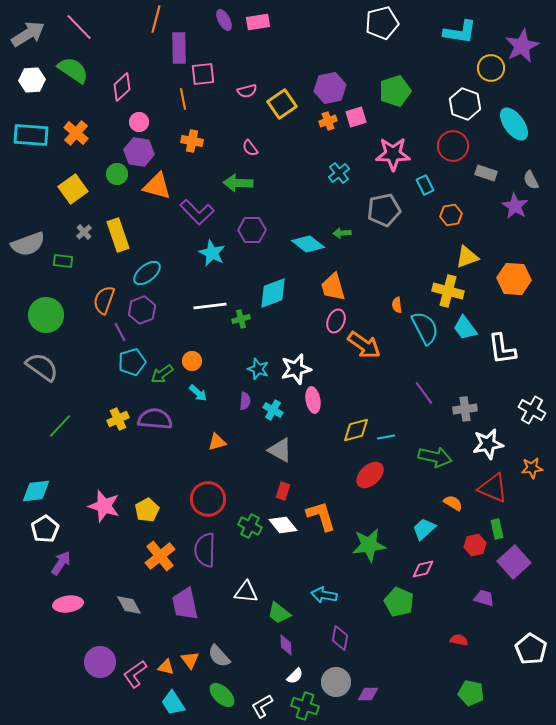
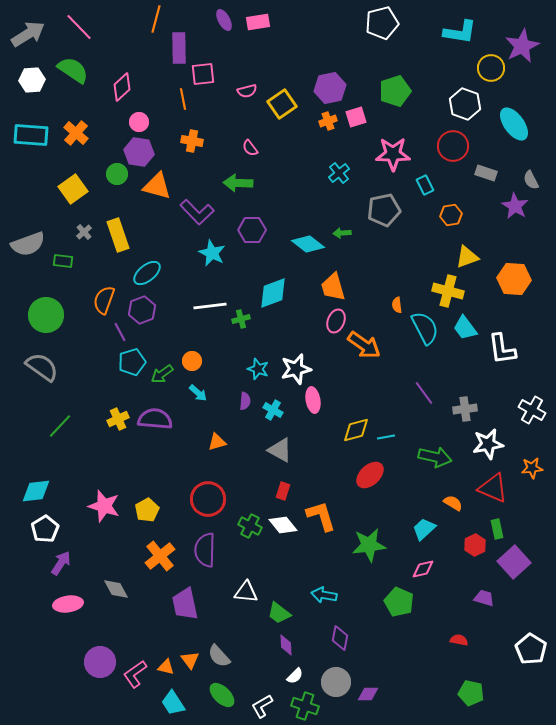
red hexagon at (475, 545): rotated 15 degrees counterclockwise
gray diamond at (129, 605): moved 13 px left, 16 px up
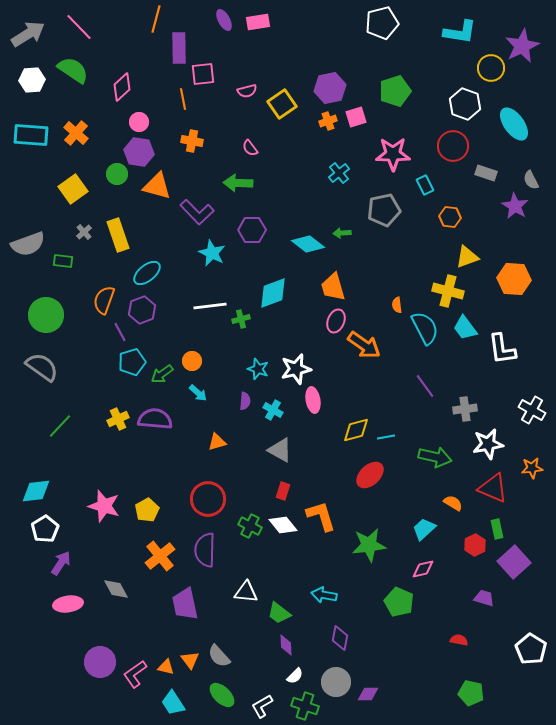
orange hexagon at (451, 215): moved 1 px left, 2 px down; rotated 15 degrees clockwise
purple line at (424, 393): moved 1 px right, 7 px up
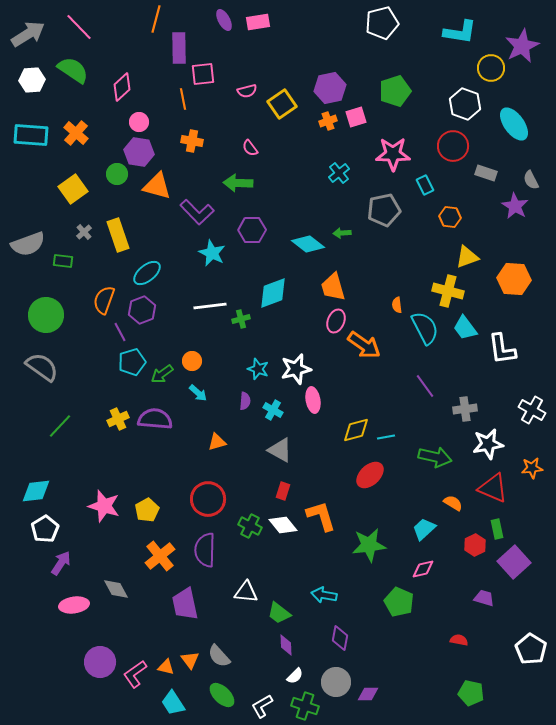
pink ellipse at (68, 604): moved 6 px right, 1 px down
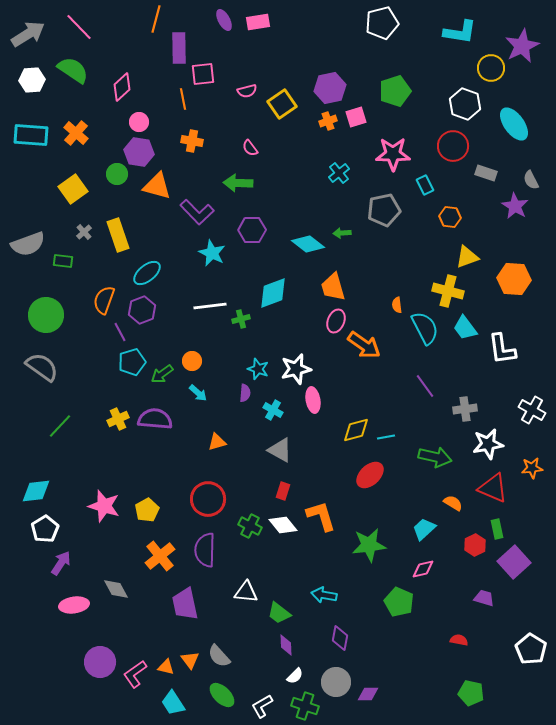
purple semicircle at (245, 401): moved 8 px up
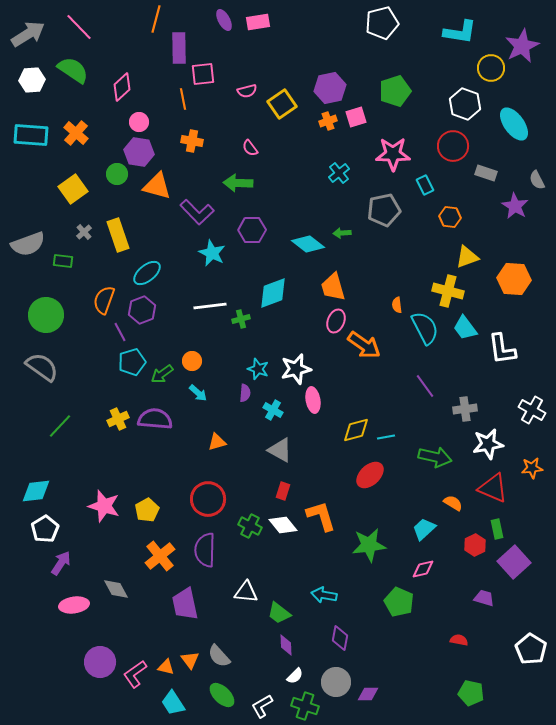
gray semicircle at (531, 180): moved 6 px right
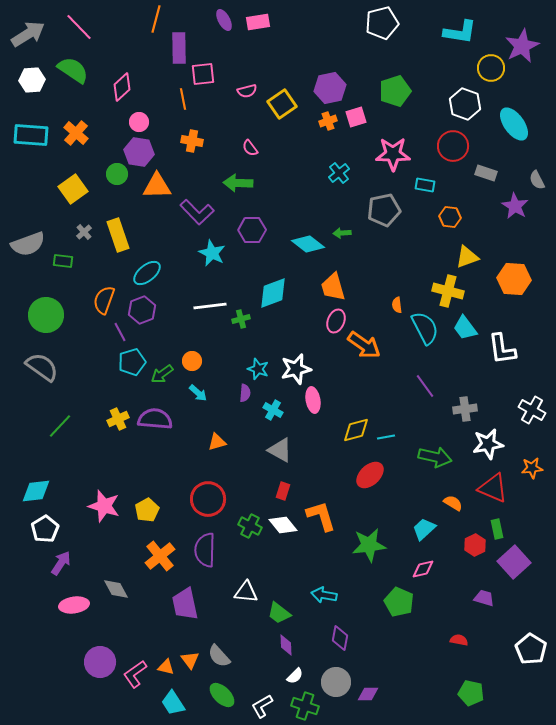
cyan rectangle at (425, 185): rotated 54 degrees counterclockwise
orange triangle at (157, 186): rotated 16 degrees counterclockwise
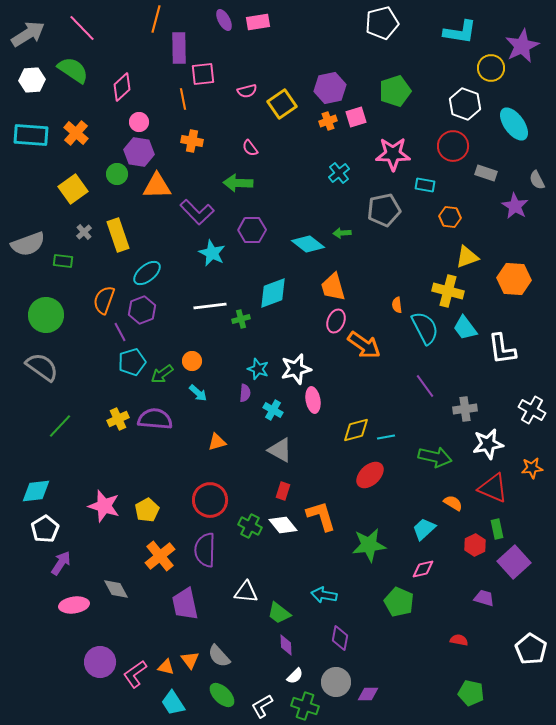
pink line at (79, 27): moved 3 px right, 1 px down
red circle at (208, 499): moved 2 px right, 1 px down
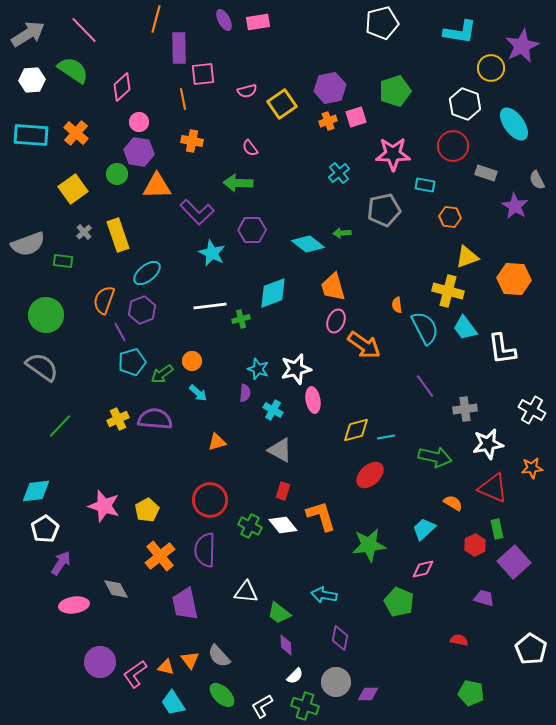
pink line at (82, 28): moved 2 px right, 2 px down
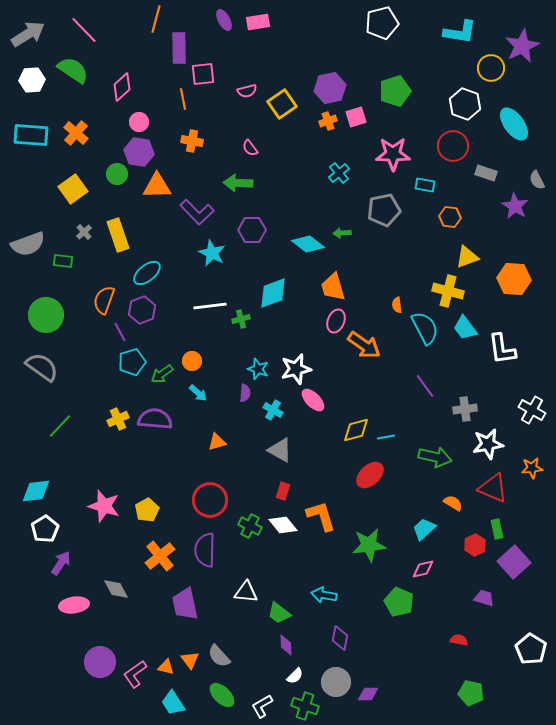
pink ellipse at (313, 400): rotated 35 degrees counterclockwise
